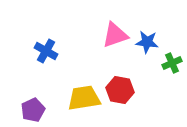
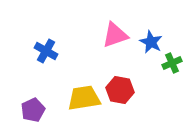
blue star: moved 4 px right; rotated 20 degrees clockwise
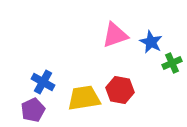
blue cross: moved 3 px left, 31 px down
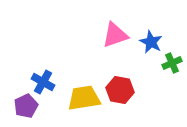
purple pentagon: moved 7 px left, 4 px up
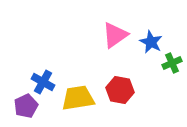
pink triangle: rotated 16 degrees counterclockwise
yellow trapezoid: moved 6 px left
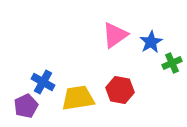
blue star: rotated 15 degrees clockwise
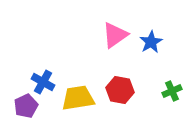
green cross: moved 28 px down
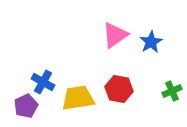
red hexagon: moved 1 px left, 1 px up
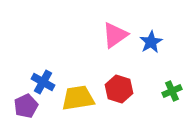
red hexagon: rotated 8 degrees clockwise
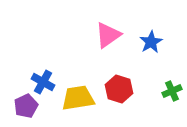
pink triangle: moved 7 px left
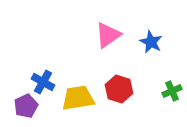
blue star: rotated 15 degrees counterclockwise
